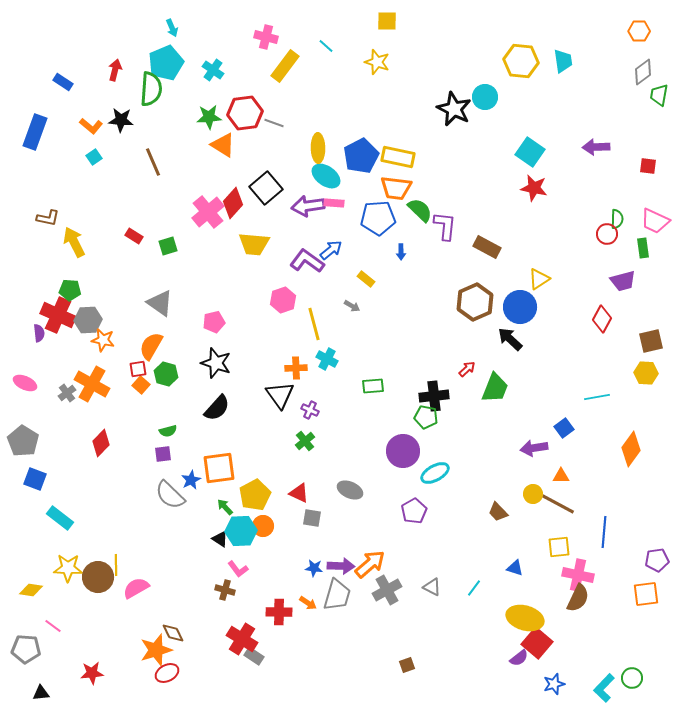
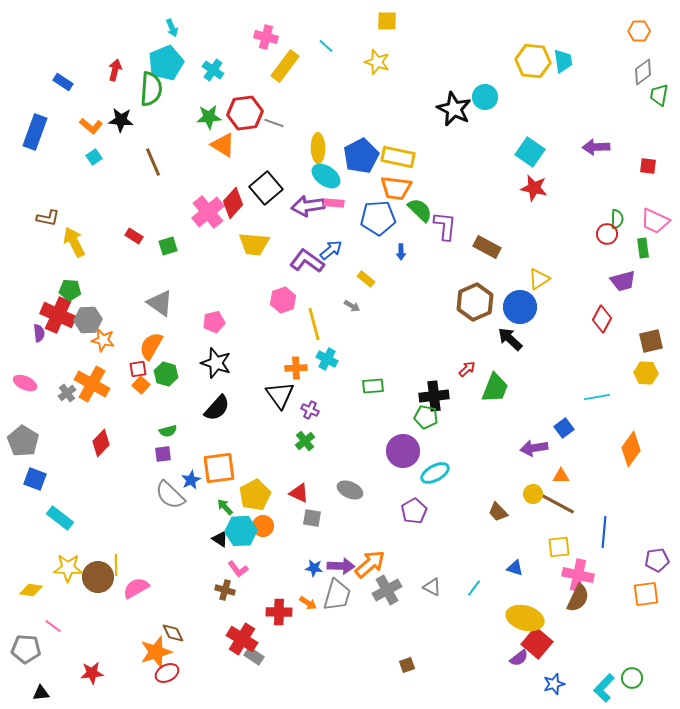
yellow hexagon at (521, 61): moved 12 px right
orange star at (156, 650): moved 2 px down
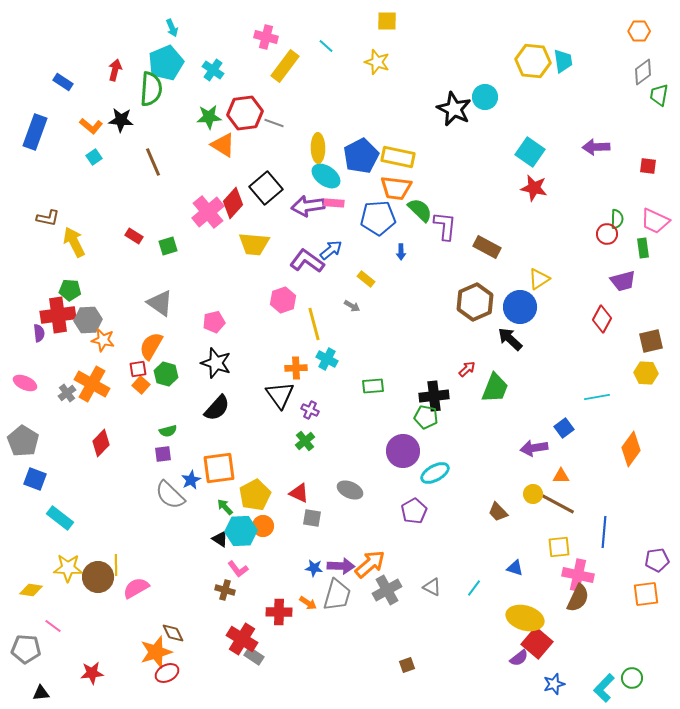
red cross at (58, 315): rotated 32 degrees counterclockwise
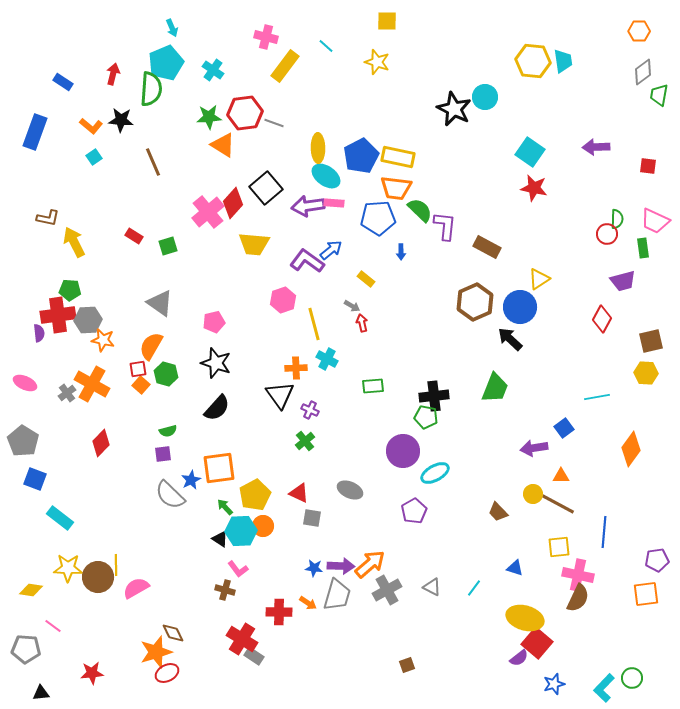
red arrow at (115, 70): moved 2 px left, 4 px down
red arrow at (467, 369): moved 105 px left, 46 px up; rotated 60 degrees counterclockwise
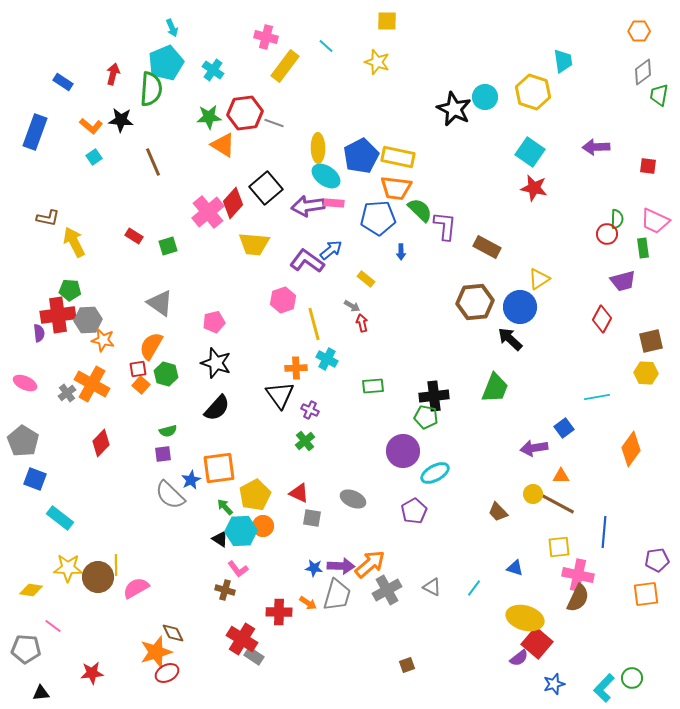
yellow hexagon at (533, 61): moved 31 px down; rotated 12 degrees clockwise
brown hexagon at (475, 302): rotated 18 degrees clockwise
gray ellipse at (350, 490): moved 3 px right, 9 px down
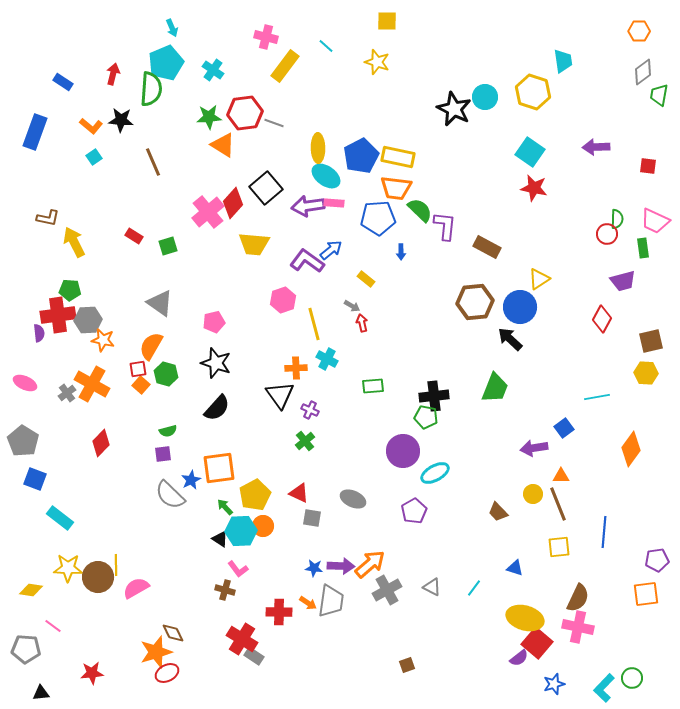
brown line at (558, 504): rotated 40 degrees clockwise
pink cross at (578, 575): moved 52 px down
gray trapezoid at (337, 595): moved 6 px left, 6 px down; rotated 8 degrees counterclockwise
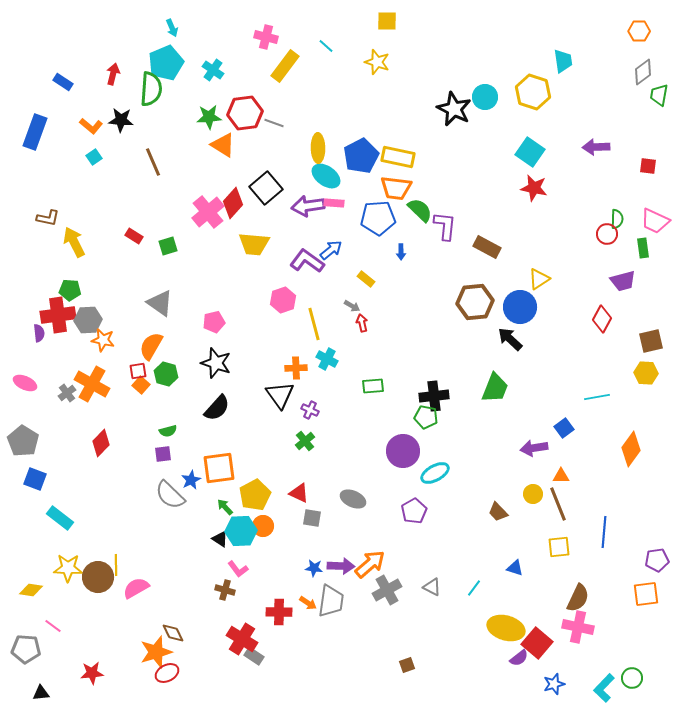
red square at (138, 369): moved 2 px down
yellow ellipse at (525, 618): moved 19 px left, 10 px down
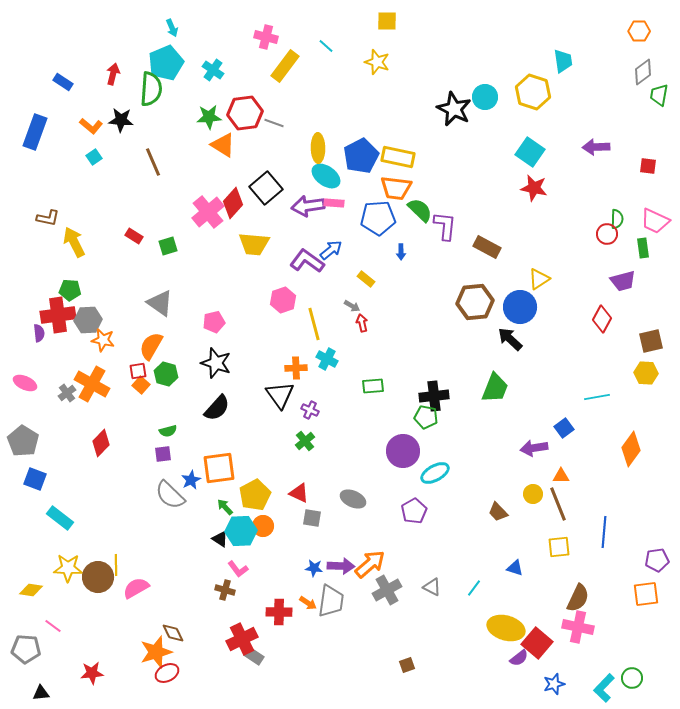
red cross at (242, 639): rotated 32 degrees clockwise
